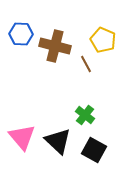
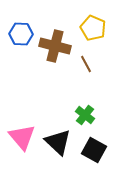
yellow pentagon: moved 10 px left, 12 px up
black triangle: moved 1 px down
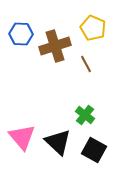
brown cross: rotated 32 degrees counterclockwise
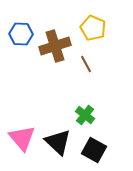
pink triangle: moved 1 px down
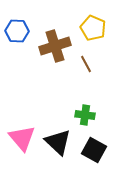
blue hexagon: moved 4 px left, 3 px up
green cross: rotated 30 degrees counterclockwise
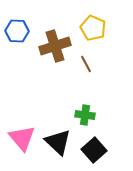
black square: rotated 20 degrees clockwise
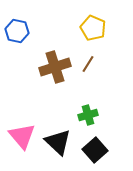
blue hexagon: rotated 10 degrees clockwise
brown cross: moved 21 px down
brown line: moved 2 px right; rotated 60 degrees clockwise
green cross: moved 3 px right; rotated 24 degrees counterclockwise
pink triangle: moved 2 px up
black square: moved 1 px right
